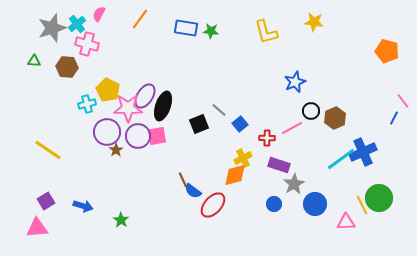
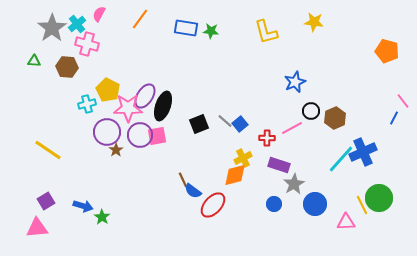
gray star at (52, 28): rotated 16 degrees counterclockwise
gray line at (219, 110): moved 6 px right, 11 px down
purple circle at (138, 136): moved 2 px right, 1 px up
cyan line at (341, 159): rotated 12 degrees counterclockwise
green star at (121, 220): moved 19 px left, 3 px up
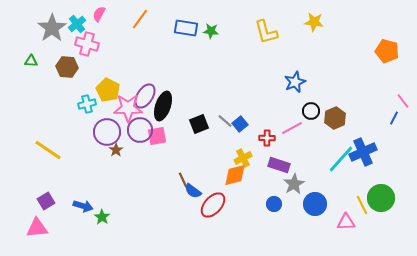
green triangle at (34, 61): moved 3 px left
purple circle at (140, 135): moved 5 px up
green circle at (379, 198): moved 2 px right
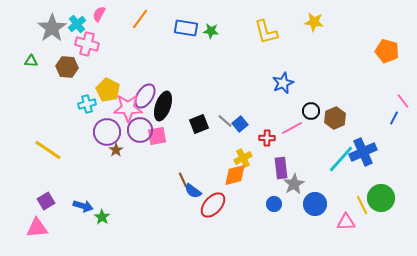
blue star at (295, 82): moved 12 px left, 1 px down
purple rectangle at (279, 165): moved 2 px right, 3 px down; rotated 65 degrees clockwise
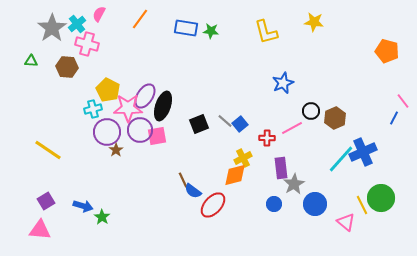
cyan cross at (87, 104): moved 6 px right, 5 px down
pink triangle at (346, 222): rotated 42 degrees clockwise
pink triangle at (37, 228): moved 3 px right, 2 px down; rotated 10 degrees clockwise
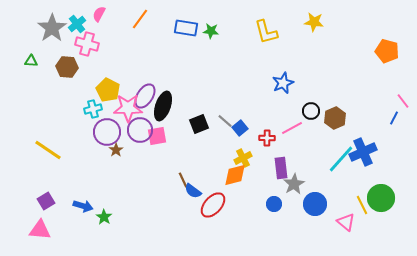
blue square at (240, 124): moved 4 px down
green star at (102, 217): moved 2 px right
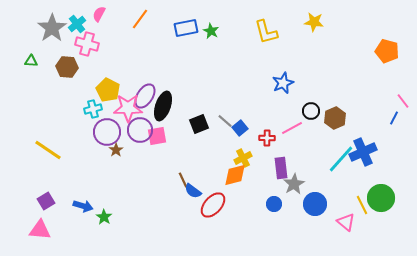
blue rectangle at (186, 28): rotated 20 degrees counterclockwise
green star at (211, 31): rotated 21 degrees clockwise
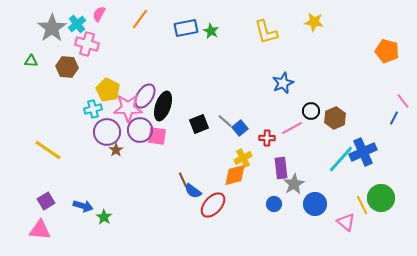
pink square at (157, 136): rotated 18 degrees clockwise
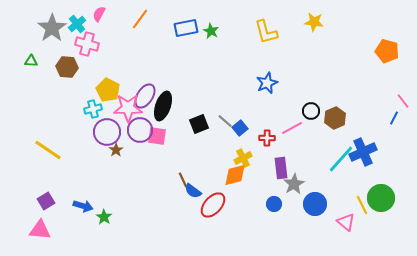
blue star at (283, 83): moved 16 px left
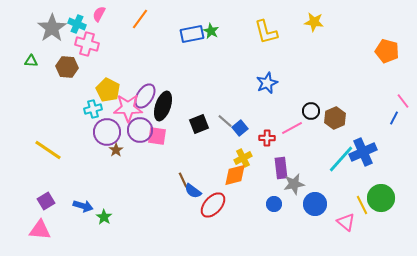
cyan cross at (77, 24): rotated 30 degrees counterclockwise
blue rectangle at (186, 28): moved 6 px right, 6 px down
gray star at (294, 184): rotated 20 degrees clockwise
